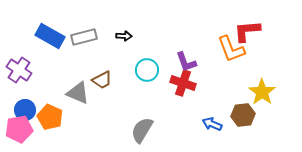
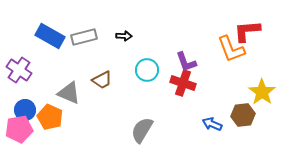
gray triangle: moved 9 px left
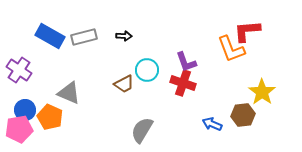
brown trapezoid: moved 22 px right, 4 px down
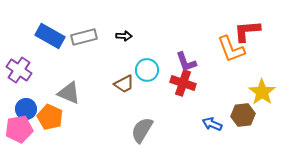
blue circle: moved 1 px right, 1 px up
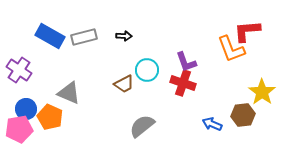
gray semicircle: moved 4 px up; rotated 20 degrees clockwise
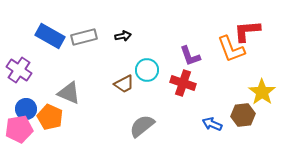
black arrow: moved 1 px left; rotated 14 degrees counterclockwise
purple L-shape: moved 4 px right, 6 px up
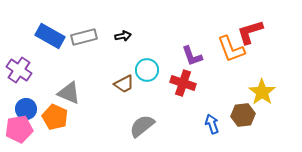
red L-shape: moved 3 px right, 1 px down; rotated 12 degrees counterclockwise
purple L-shape: moved 2 px right
orange pentagon: moved 5 px right
blue arrow: rotated 48 degrees clockwise
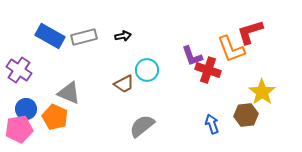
red cross: moved 25 px right, 13 px up
brown hexagon: moved 3 px right
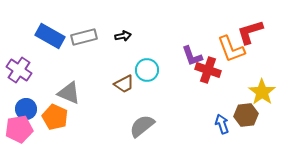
blue arrow: moved 10 px right
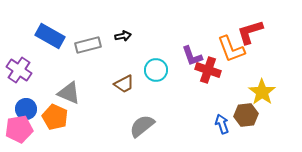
gray rectangle: moved 4 px right, 8 px down
cyan circle: moved 9 px right
